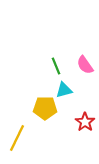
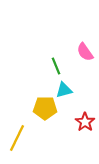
pink semicircle: moved 13 px up
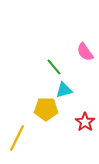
green line: moved 2 px left, 1 px down; rotated 18 degrees counterclockwise
yellow pentagon: moved 1 px right, 1 px down
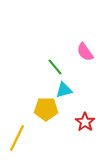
green line: moved 1 px right
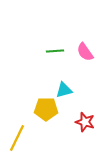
green line: moved 16 px up; rotated 54 degrees counterclockwise
red star: rotated 18 degrees counterclockwise
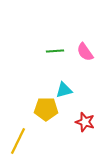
yellow line: moved 1 px right, 3 px down
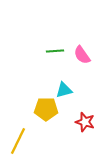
pink semicircle: moved 3 px left, 3 px down
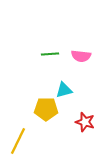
green line: moved 5 px left, 3 px down
pink semicircle: moved 1 px left, 1 px down; rotated 48 degrees counterclockwise
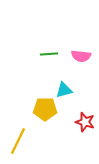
green line: moved 1 px left
yellow pentagon: moved 1 px left
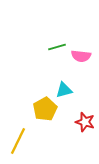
green line: moved 8 px right, 7 px up; rotated 12 degrees counterclockwise
yellow pentagon: rotated 30 degrees counterclockwise
